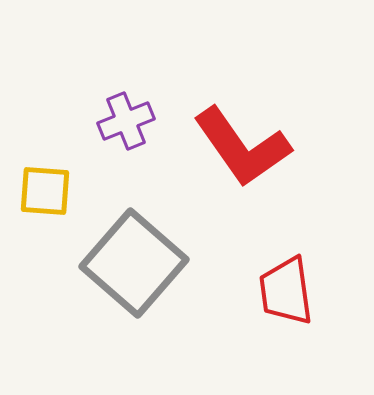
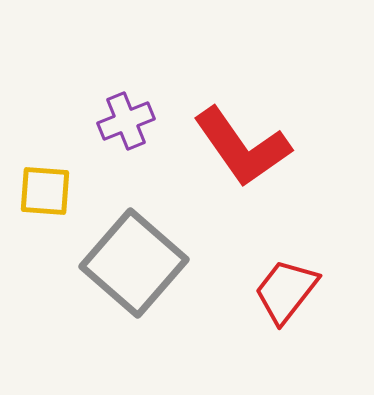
red trapezoid: rotated 46 degrees clockwise
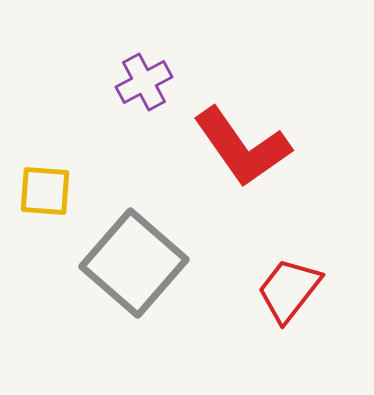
purple cross: moved 18 px right, 39 px up; rotated 6 degrees counterclockwise
red trapezoid: moved 3 px right, 1 px up
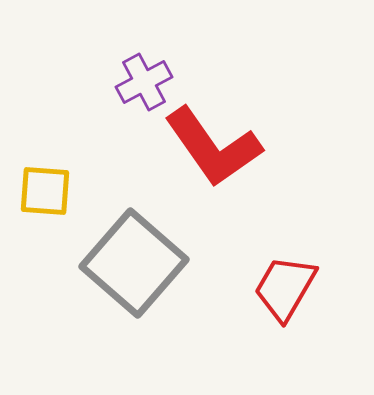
red L-shape: moved 29 px left
red trapezoid: moved 4 px left, 2 px up; rotated 8 degrees counterclockwise
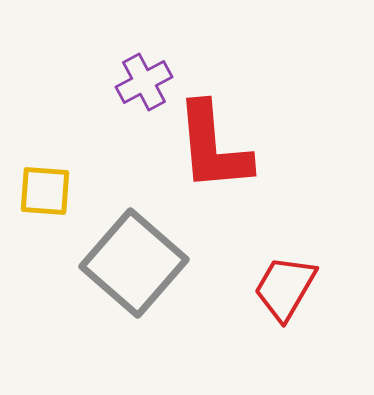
red L-shape: rotated 30 degrees clockwise
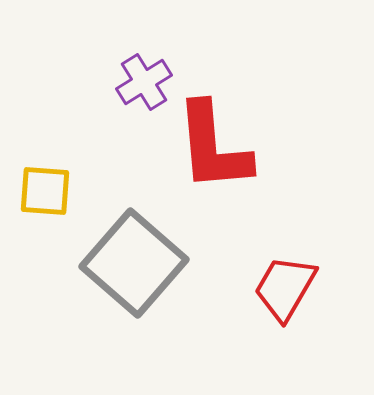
purple cross: rotated 4 degrees counterclockwise
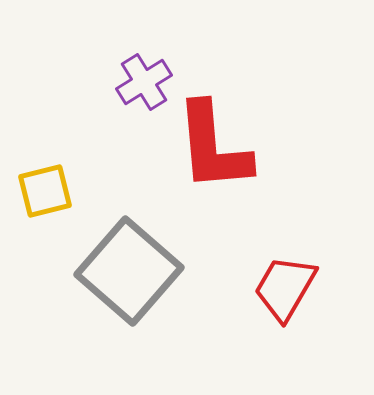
yellow square: rotated 18 degrees counterclockwise
gray square: moved 5 px left, 8 px down
